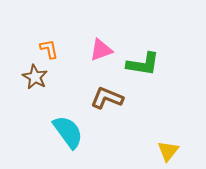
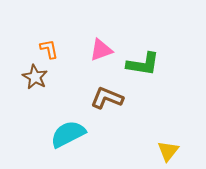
cyan semicircle: moved 2 px down; rotated 81 degrees counterclockwise
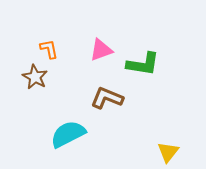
yellow triangle: moved 1 px down
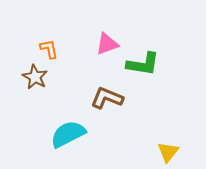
pink triangle: moved 6 px right, 6 px up
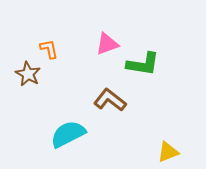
brown star: moved 7 px left, 3 px up
brown L-shape: moved 3 px right, 2 px down; rotated 16 degrees clockwise
yellow triangle: rotated 30 degrees clockwise
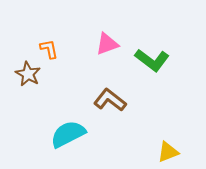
green L-shape: moved 9 px right, 4 px up; rotated 28 degrees clockwise
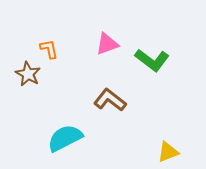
cyan semicircle: moved 3 px left, 4 px down
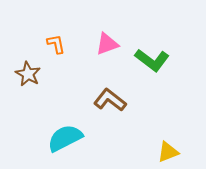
orange L-shape: moved 7 px right, 5 px up
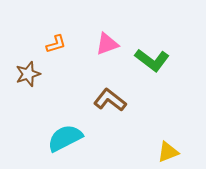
orange L-shape: rotated 85 degrees clockwise
brown star: rotated 25 degrees clockwise
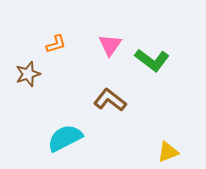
pink triangle: moved 3 px right, 1 px down; rotated 35 degrees counterclockwise
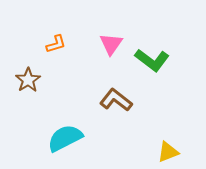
pink triangle: moved 1 px right, 1 px up
brown star: moved 6 px down; rotated 15 degrees counterclockwise
brown L-shape: moved 6 px right
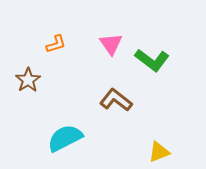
pink triangle: rotated 10 degrees counterclockwise
yellow triangle: moved 9 px left
